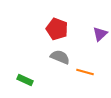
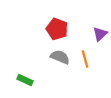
orange line: moved 13 px up; rotated 60 degrees clockwise
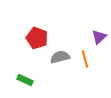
red pentagon: moved 20 px left, 9 px down
purple triangle: moved 1 px left, 3 px down
gray semicircle: rotated 36 degrees counterclockwise
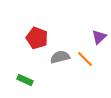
orange line: rotated 30 degrees counterclockwise
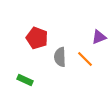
purple triangle: rotated 21 degrees clockwise
gray semicircle: rotated 78 degrees counterclockwise
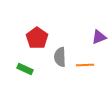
red pentagon: rotated 15 degrees clockwise
orange line: moved 6 px down; rotated 48 degrees counterclockwise
green rectangle: moved 11 px up
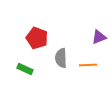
red pentagon: rotated 15 degrees counterclockwise
gray semicircle: moved 1 px right, 1 px down
orange line: moved 3 px right
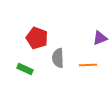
purple triangle: moved 1 px right, 1 px down
gray semicircle: moved 3 px left
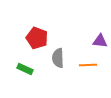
purple triangle: moved 3 px down; rotated 28 degrees clockwise
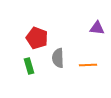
purple triangle: moved 3 px left, 13 px up
green rectangle: moved 4 px right, 3 px up; rotated 49 degrees clockwise
